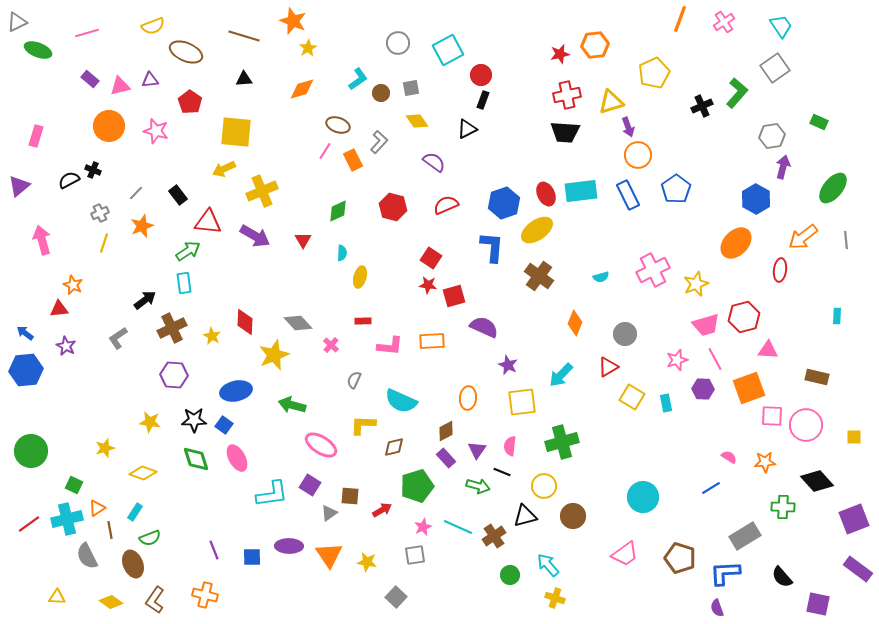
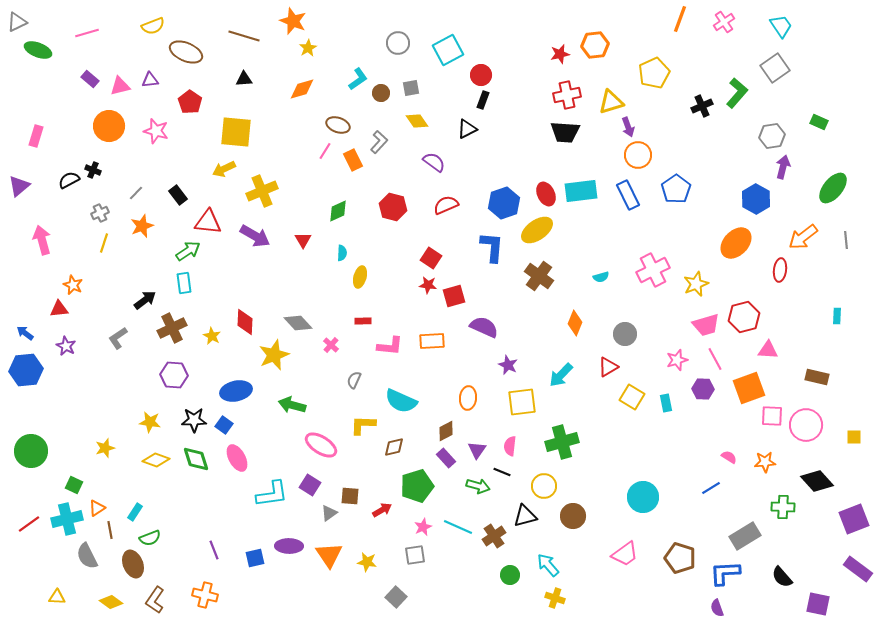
yellow diamond at (143, 473): moved 13 px right, 13 px up
blue square at (252, 557): moved 3 px right, 1 px down; rotated 12 degrees counterclockwise
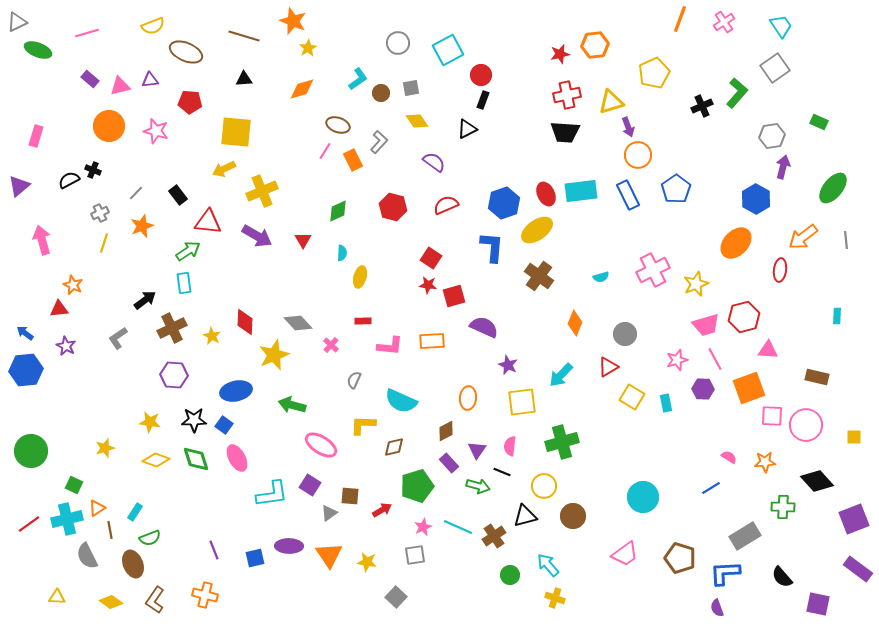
red pentagon at (190, 102): rotated 30 degrees counterclockwise
purple arrow at (255, 236): moved 2 px right
purple rectangle at (446, 458): moved 3 px right, 5 px down
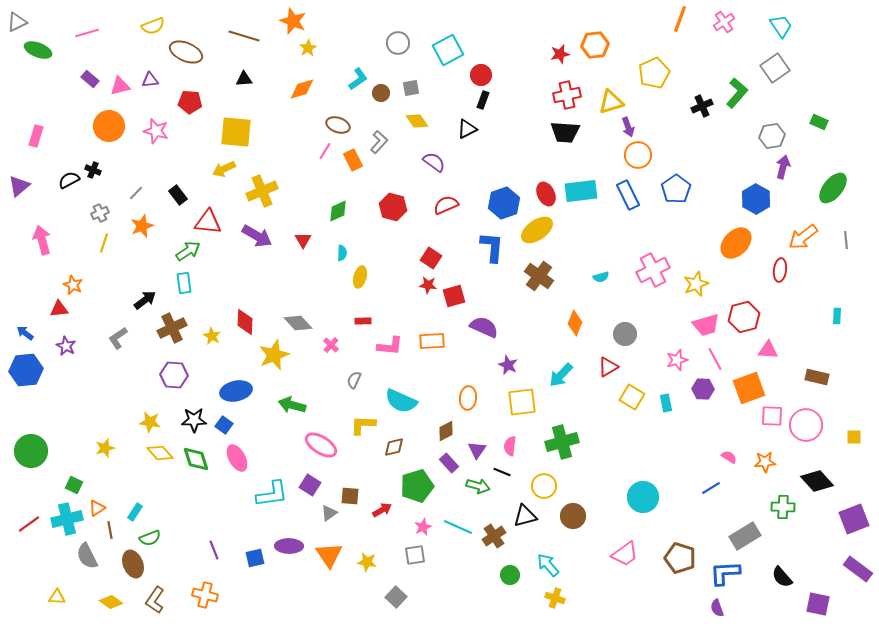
yellow diamond at (156, 460): moved 4 px right, 7 px up; rotated 28 degrees clockwise
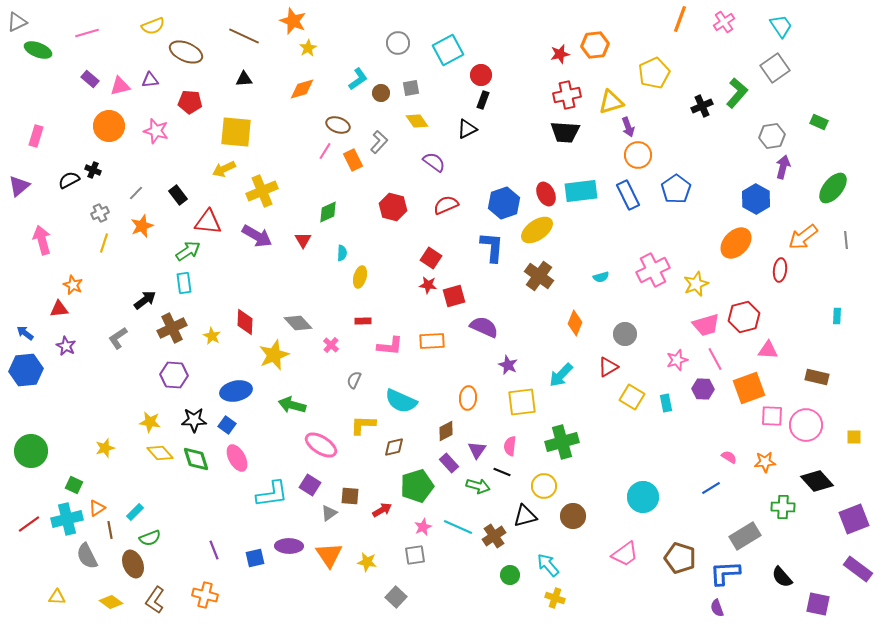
brown line at (244, 36): rotated 8 degrees clockwise
green diamond at (338, 211): moved 10 px left, 1 px down
blue square at (224, 425): moved 3 px right
cyan rectangle at (135, 512): rotated 12 degrees clockwise
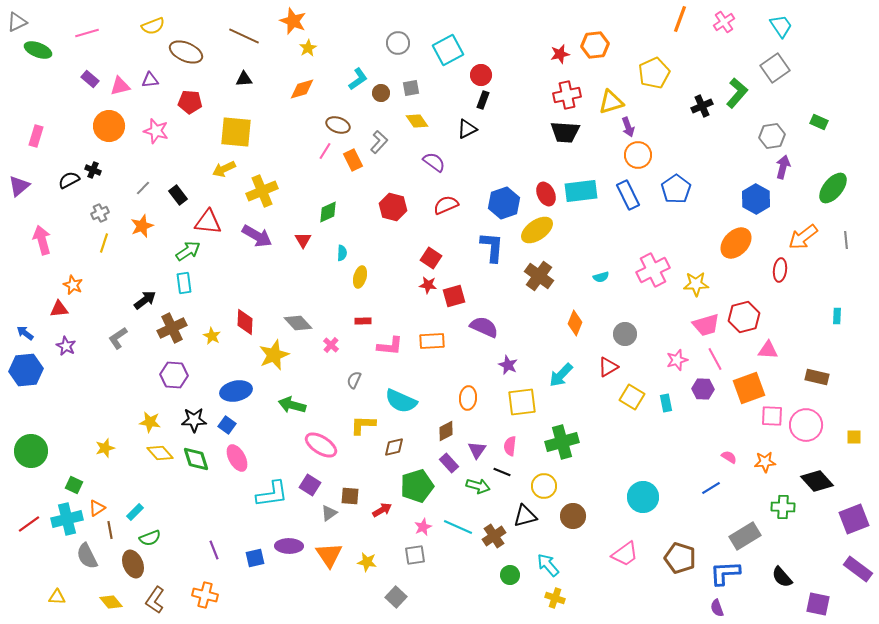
gray line at (136, 193): moved 7 px right, 5 px up
yellow star at (696, 284): rotated 20 degrees clockwise
yellow diamond at (111, 602): rotated 15 degrees clockwise
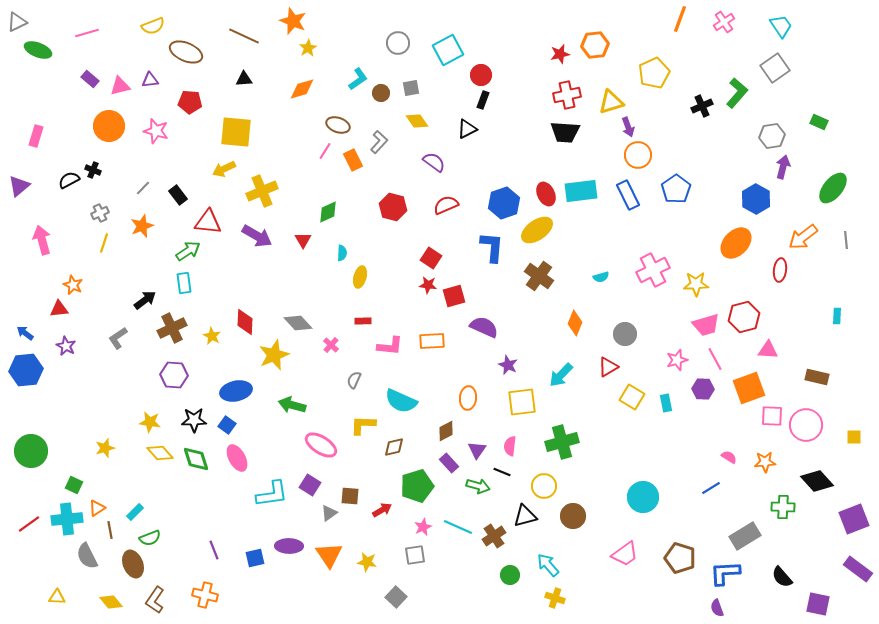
cyan cross at (67, 519): rotated 8 degrees clockwise
